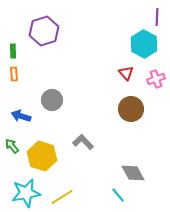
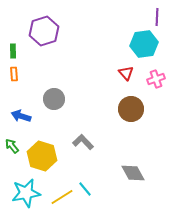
cyan hexagon: rotated 24 degrees clockwise
gray circle: moved 2 px right, 1 px up
cyan line: moved 33 px left, 6 px up
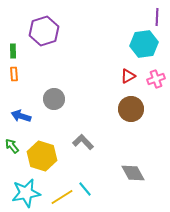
red triangle: moved 2 px right, 3 px down; rotated 42 degrees clockwise
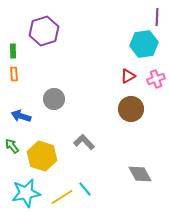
gray L-shape: moved 1 px right
gray diamond: moved 7 px right, 1 px down
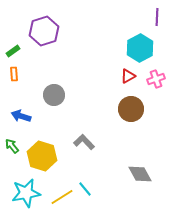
cyan hexagon: moved 4 px left, 4 px down; rotated 20 degrees counterclockwise
green rectangle: rotated 56 degrees clockwise
gray circle: moved 4 px up
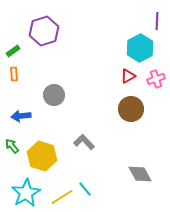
purple line: moved 4 px down
blue arrow: rotated 24 degrees counterclockwise
cyan star: rotated 20 degrees counterclockwise
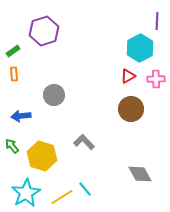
pink cross: rotated 18 degrees clockwise
